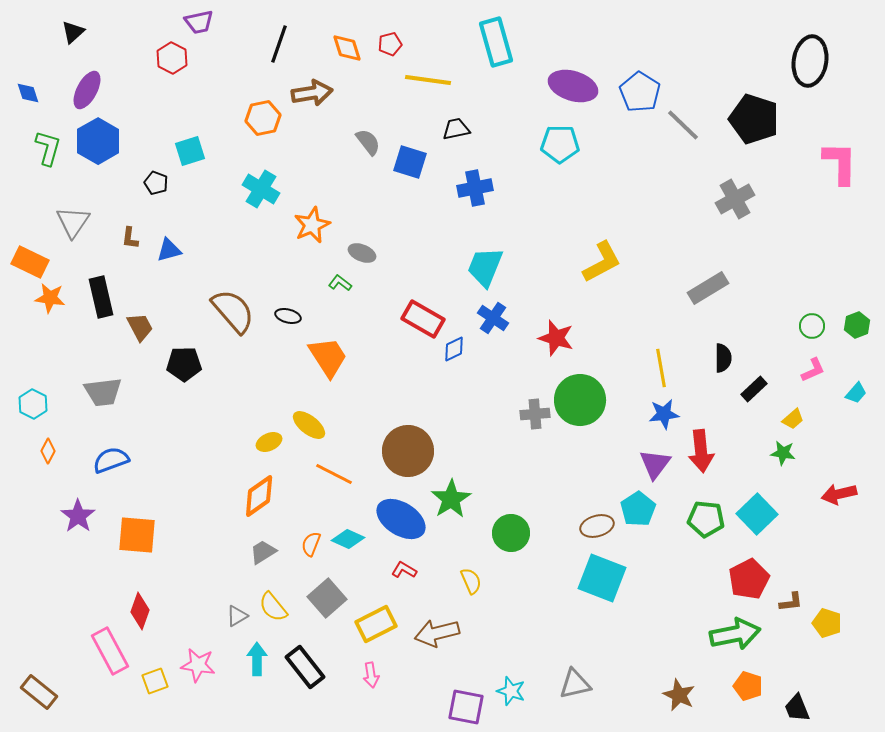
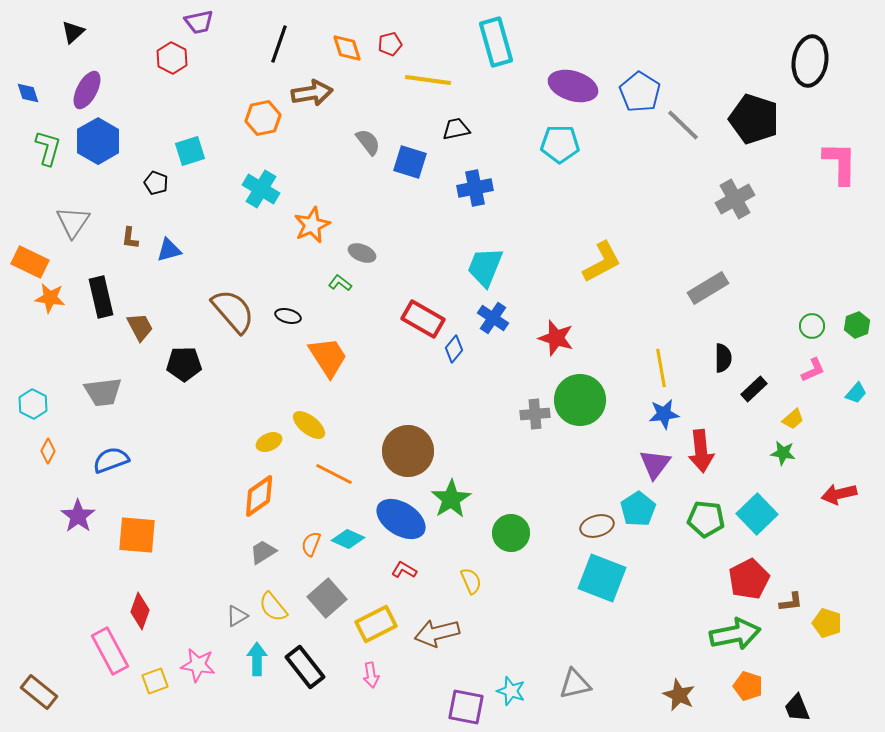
blue diamond at (454, 349): rotated 24 degrees counterclockwise
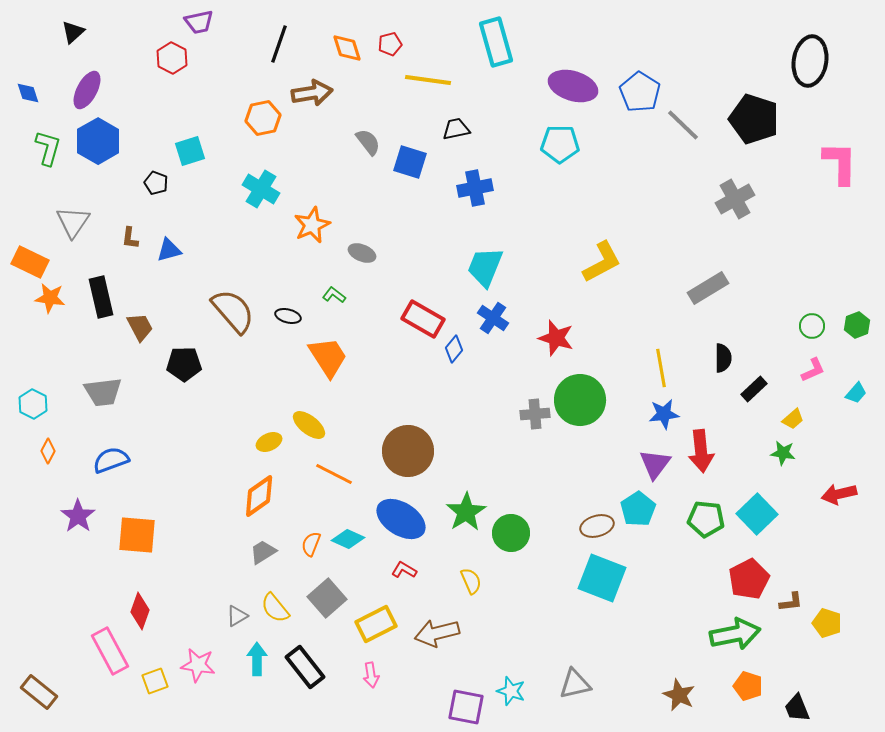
green L-shape at (340, 283): moved 6 px left, 12 px down
green star at (451, 499): moved 15 px right, 13 px down
yellow semicircle at (273, 607): moved 2 px right, 1 px down
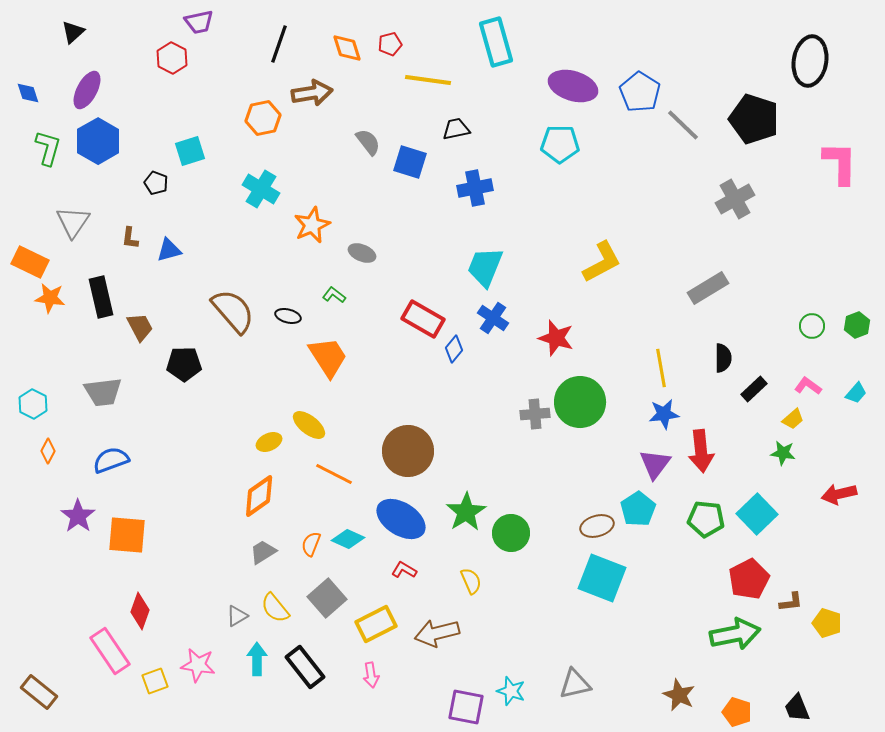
pink L-shape at (813, 370): moved 5 px left, 16 px down; rotated 120 degrees counterclockwise
green circle at (580, 400): moved 2 px down
orange square at (137, 535): moved 10 px left
pink rectangle at (110, 651): rotated 6 degrees counterclockwise
orange pentagon at (748, 686): moved 11 px left, 26 px down
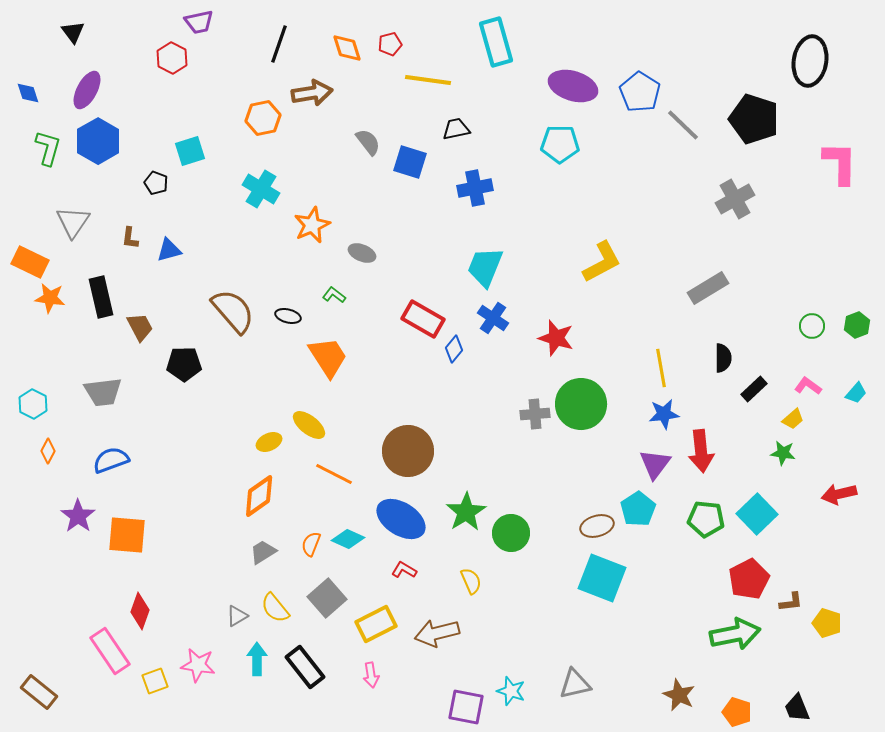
black triangle at (73, 32): rotated 25 degrees counterclockwise
green circle at (580, 402): moved 1 px right, 2 px down
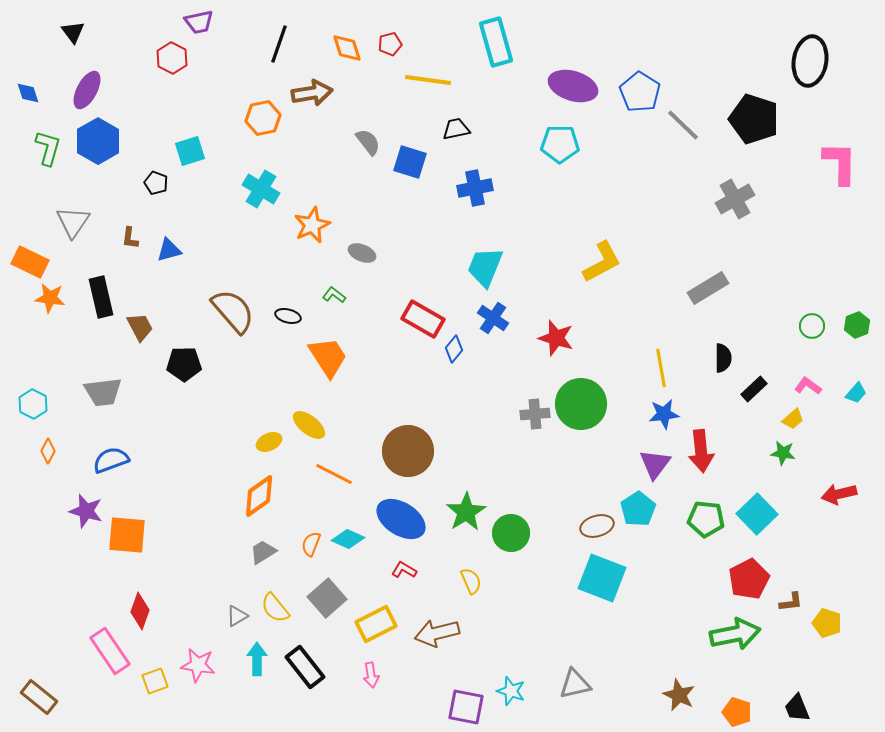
purple star at (78, 516): moved 8 px right, 5 px up; rotated 20 degrees counterclockwise
brown rectangle at (39, 692): moved 5 px down
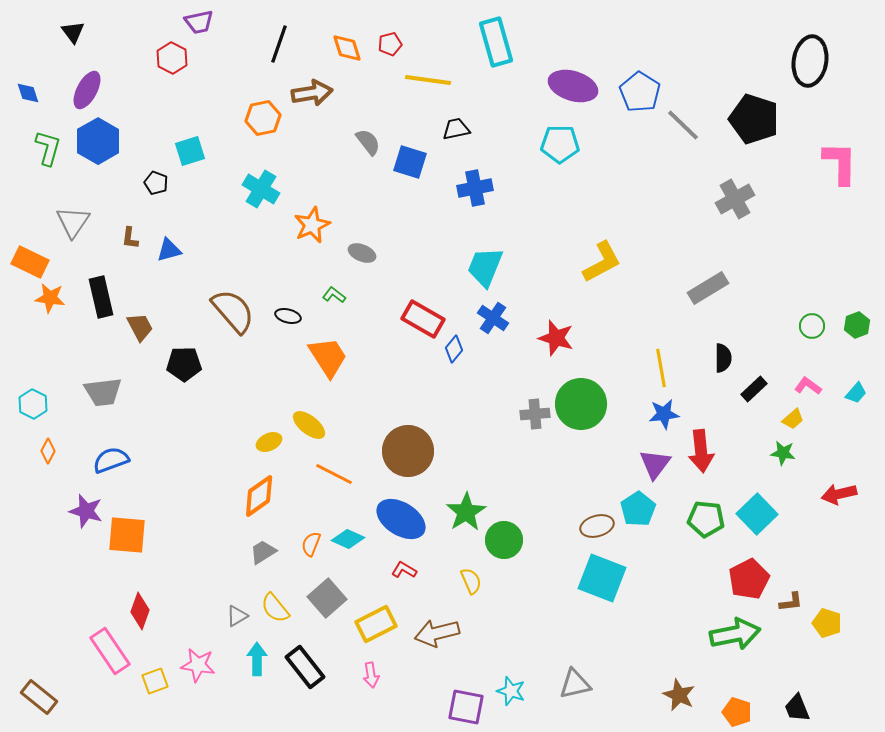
green circle at (511, 533): moved 7 px left, 7 px down
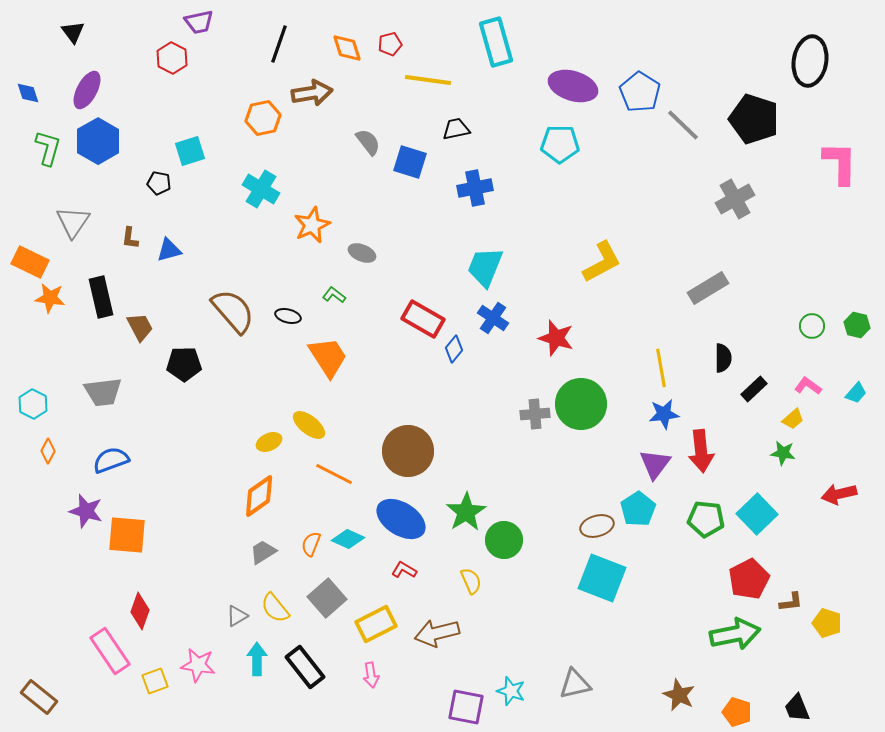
black pentagon at (156, 183): moved 3 px right; rotated 10 degrees counterclockwise
green hexagon at (857, 325): rotated 25 degrees counterclockwise
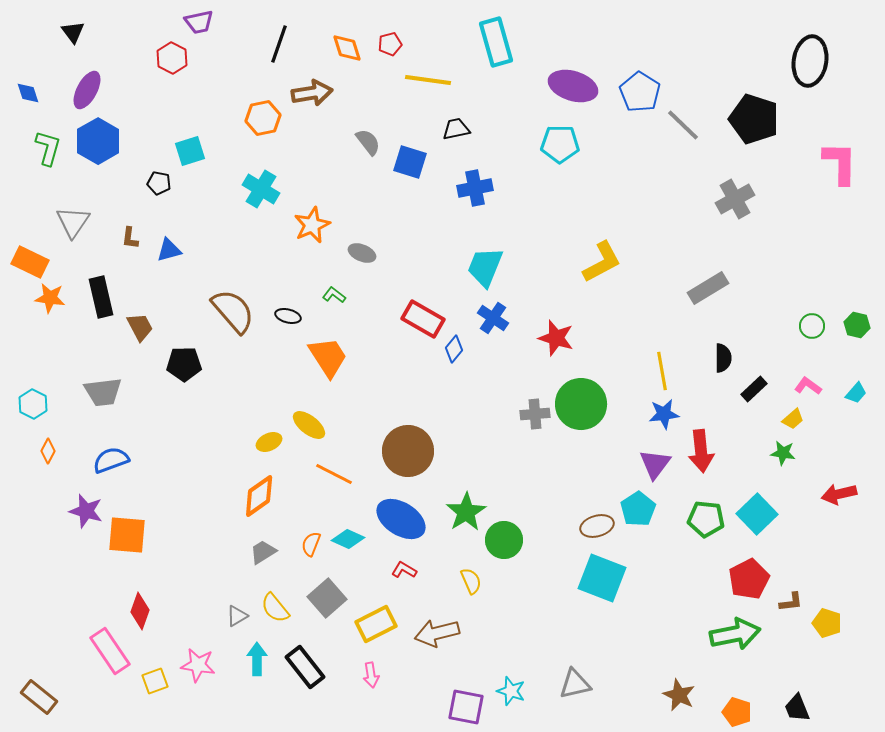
yellow line at (661, 368): moved 1 px right, 3 px down
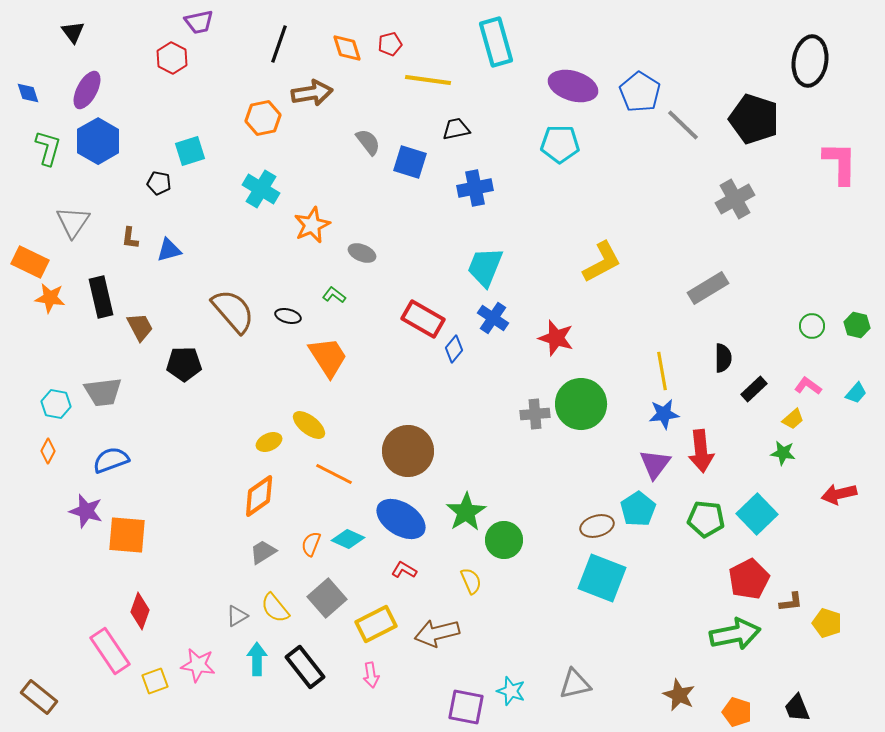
cyan hexagon at (33, 404): moved 23 px right; rotated 16 degrees counterclockwise
